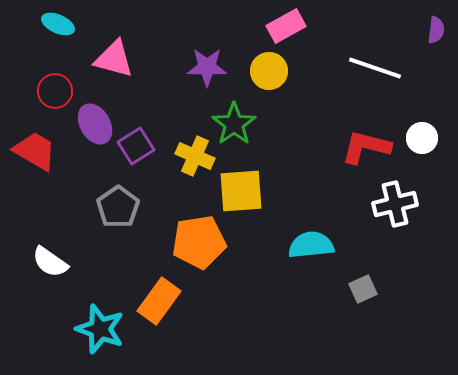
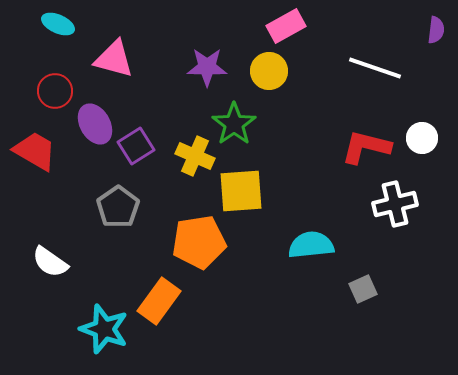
cyan star: moved 4 px right
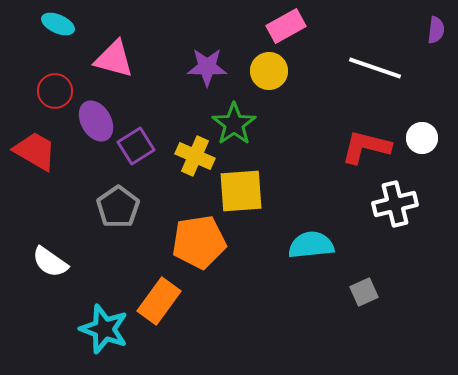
purple ellipse: moved 1 px right, 3 px up
gray square: moved 1 px right, 3 px down
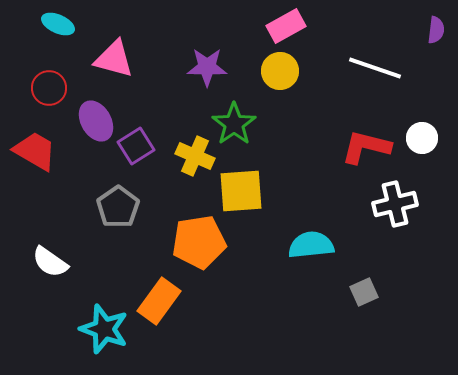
yellow circle: moved 11 px right
red circle: moved 6 px left, 3 px up
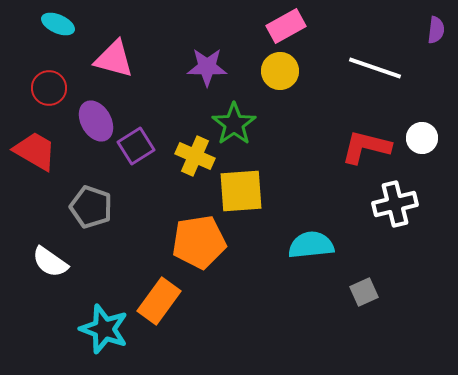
gray pentagon: moved 27 px left; rotated 18 degrees counterclockwise
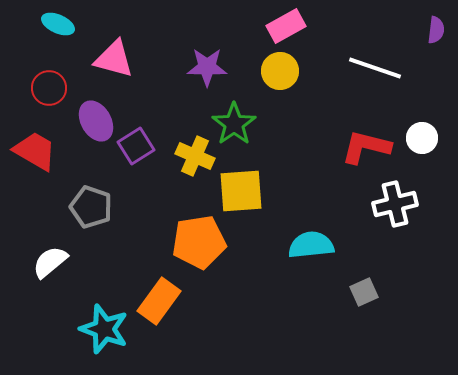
white semicircle: rotated 105 degrees clockwise
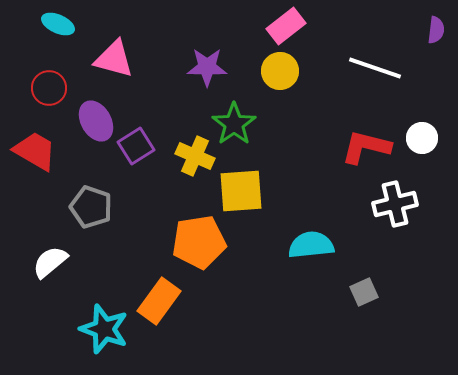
pink rectangle: rotated 9 degrees counterclockwise
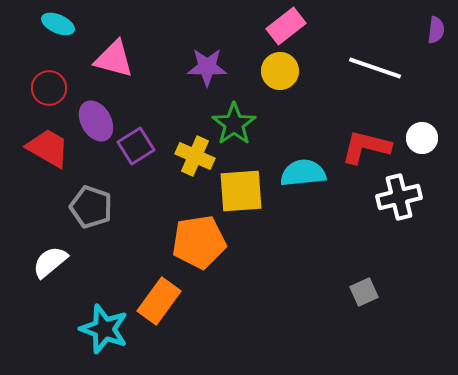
red trapezoid: moved 13 px right, 3 px up
white cross: moved 4 px right, 7 px up
cyan semicircle: moved 8 px left, 72 px up
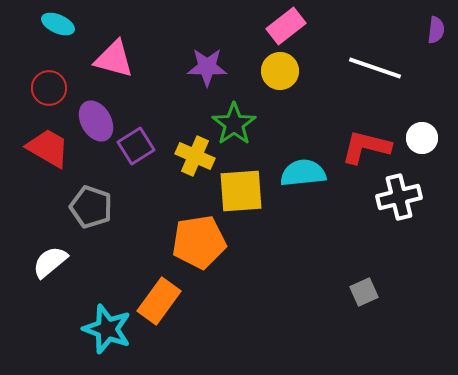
cyan star: moved 3 px right
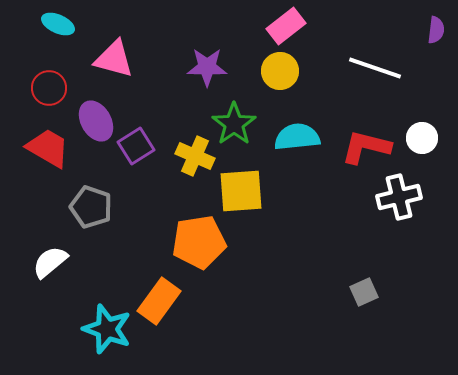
cyan semicircle: moved 6 px left, 36 px up
